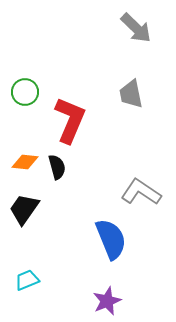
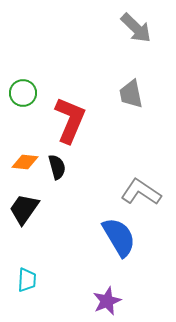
green circle: moved 2 px left, 1 px down
blue semicircle: moved 8 px right, 2 px up; rotated 9 degrees counterclockwise
cyan trapezoid: rotated 115 degrees clockwise
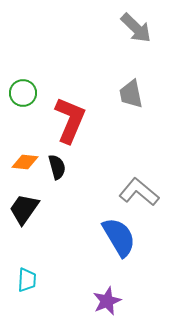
gray L-shape: moved 2 px left; rotated 6 degrees clockwise
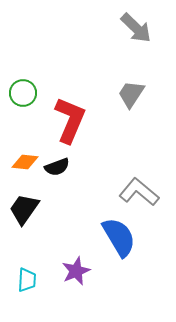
gray trapezoid: rotated 44 degrees clockwise
black semicircle: rotated 85 degrees clockwise
purple star: moved 31 px left, 30 px up
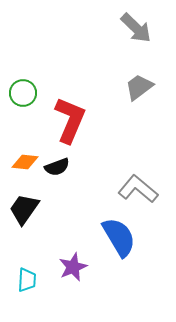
gray trapezoid: moved 8 px right, 7 px up; rotated 20 degrees clockwise
gray L-shape: moved 1 px left, 3 px up
purple star: moved 3 px left, 4 px up
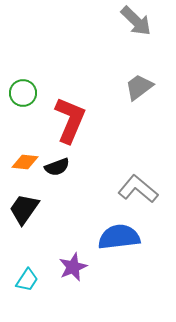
gray arrow: moved 7 px up
blue semicircle: rotated 66 degrees counterclockwise
cyan trapezoid: rotated 30 degrees clockwise
